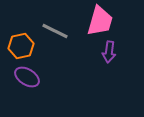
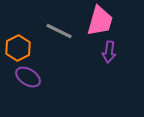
gray line: moved 4 px right
orange hexagon: moved 3 px left, 2 px down; rotated 15 degrees counterclockwise
purple ellipse: moved 1 px right
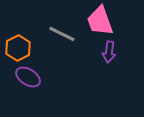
pink trapezoid: rotated 144 degrees clockwise
gray line: moved 3 px right, 3 px down
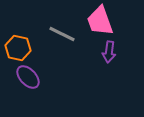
orange hexagon: rotated 20 degrees counterclockwise
purple ellipse: rotated 15 degrees clockwise
